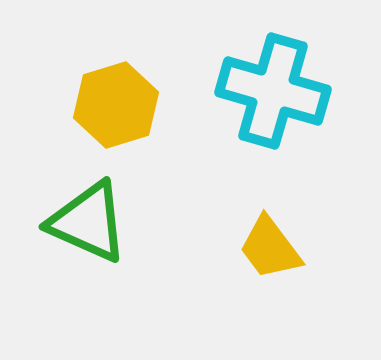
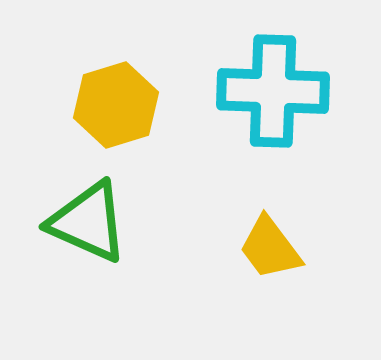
cyan cross: rotated 14 degrees counterclockwise
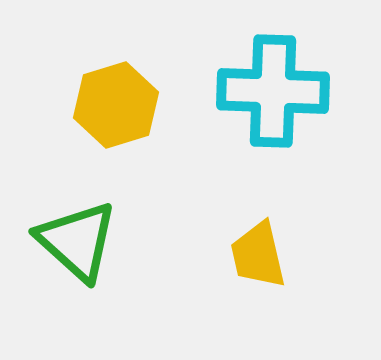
green triangle: moved 11 px left, 19 px down; rotated 18 degrees clockwise
yellow trapezoid: moved 12 px left, 7 px down; rotated 24 degrees clockwise
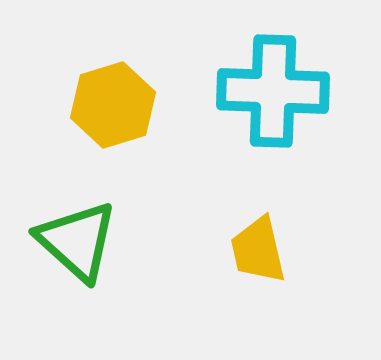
yellow hexagon: moved 3 px left
yellow trapezoid: moved 5 px up
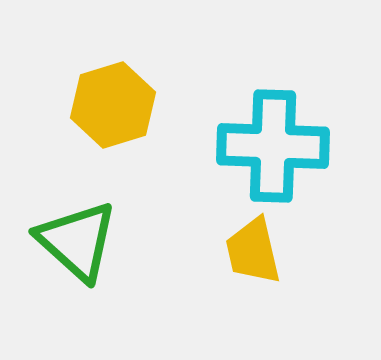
cyan cross: moved 55 px down
yellow trapezoid: moved 5 px left, 1 px down
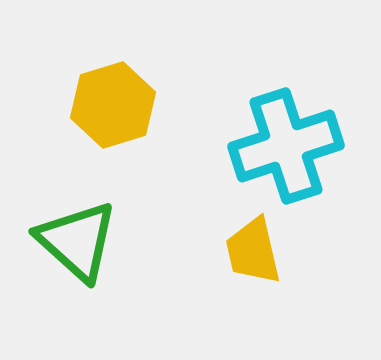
cyan cross: moved 13 px right; rotated 20 degrees counterclockwise
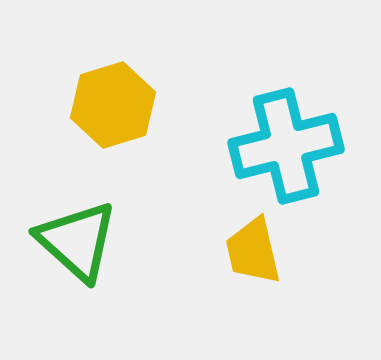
cyan cross: rotated 4 degrees clockwise
